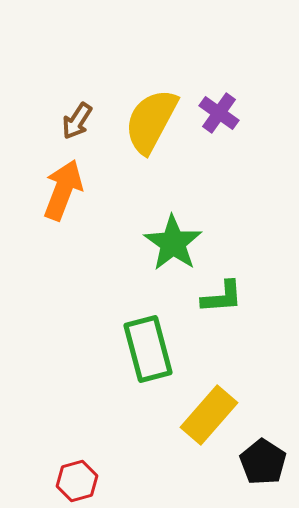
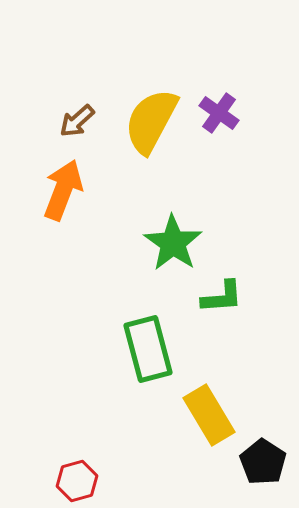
brown arrow: rotated 15 degrees clockwise
yellow rectangle: rotated 72 degrees counterclockwise
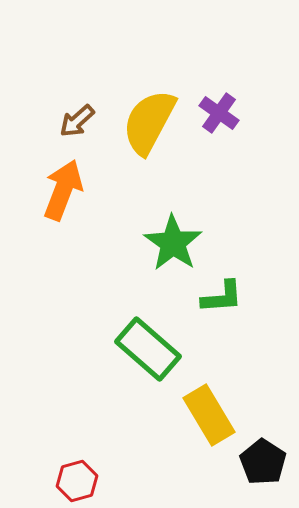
yellow semicircle: moved 2 px left, 1 px down
green rectangle: rotated 34 degrees counterclockwise
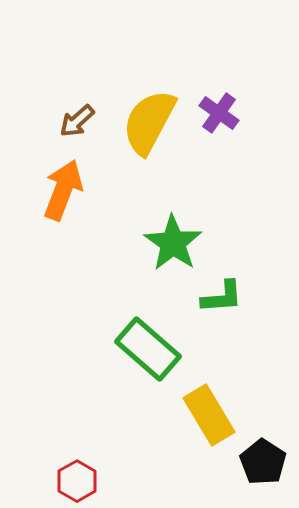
red hexagon: rotated 15 degrees counterclockwise
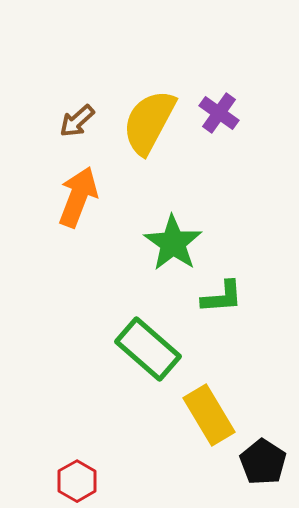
orange arrow: moved 15 px right, 7 px down
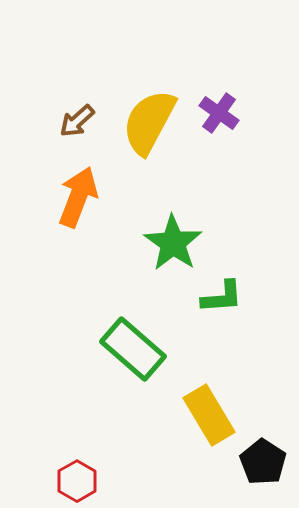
green rectangle: moved 15 px left
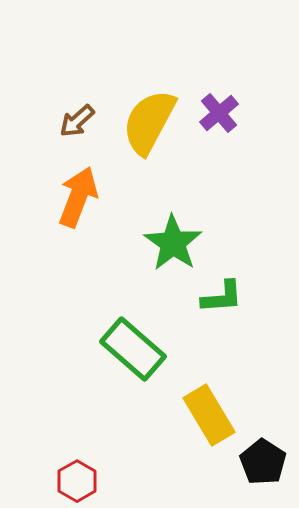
purple cross: rotated 15 degrees clockwise
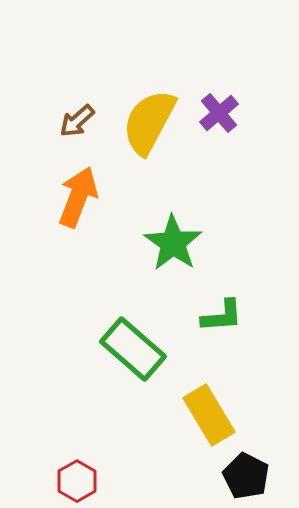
green L-shape: moved 19 px down
black pentagon: moved 17 px left, 14 px down; rotated 6 degrees counterclockwise
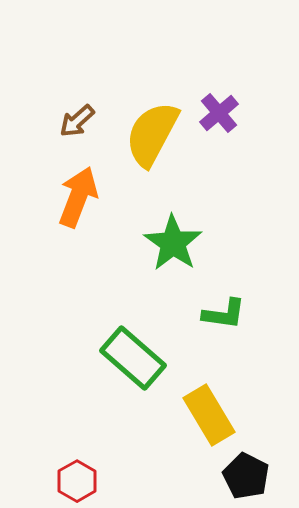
yellow semicircle: moved 3 px right, 12 px down
green L-shape: moved 2 px right, 2 px up; rotated 12 degrees clockwise
green rectangle: moved 9 px down
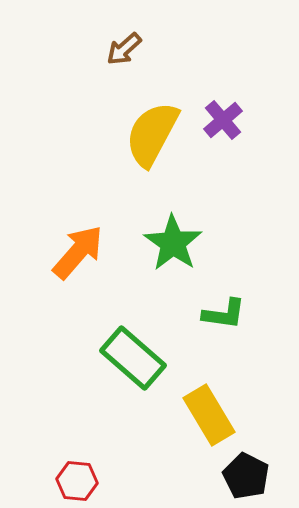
purple cross: moved 4 px right, 7 px down
brown arrow: moved 47 px right, 72 px up
orange arrow: moved 55 px down; rotated 20 degrees clockwise
red hexagon: rotated 24 degrees counterclockwise
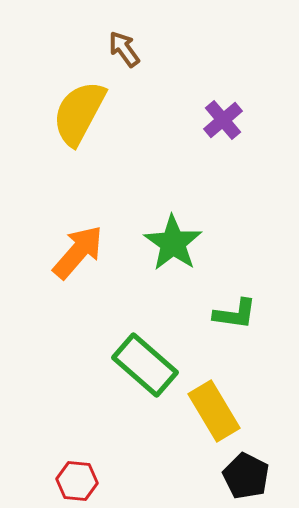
brown arrow: rotated 96 degrees clockwise
yellow semicircle: moved 73 px left, 21 px up
green L-shape: moved 11 px right
green rectangle: moved 12 px right, 7 px down
yellow rectangle: moved 5 px right, 4 px up
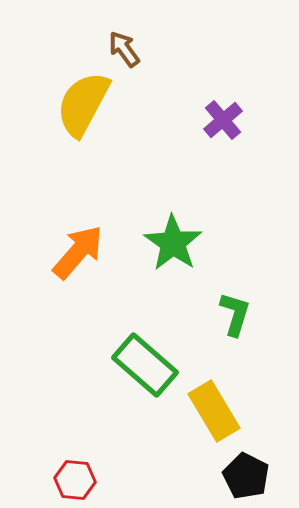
yellow semicircle: moved 4 px right, 9 px up
green L-shape: rotated 81 degrees counterclockwise
red hexagon: moved 2 px left, 1 px up
